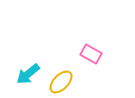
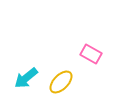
cyan arrow: moved 2 px left, 4 px down
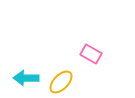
cyan arrow: rotated 40 degrees clockwise
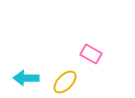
yellow ellipse: moved 4 px right
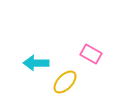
cyan arrow: moved 10 px right, 15 px up
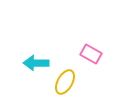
yellow ellipse: rotated 15 degrees counterclockwise
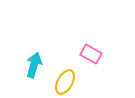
cyan arrow: moved 2 px left, 2 px down; rotated 105 degrees clockwise
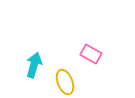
yellow ellipse: rotated 50 degrees counterclockwise
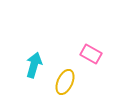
yellow ellipse: rotated 45 degrees clockwise
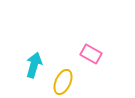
yellow ellipse: moved 2 px left
